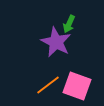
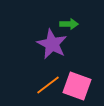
green arrow: rotated 114 degrees counterclockwise
purple star: moved 4 px left, 2 px down
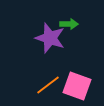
purple star: moved 2 px left, 6 px up; rotated 8 degrees counterclockwise
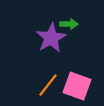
purple star: moved 1 px right; rotated 24 degrees clockwise
orange line: rotated 15 degrees counterclockwise
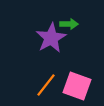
orange line: moved 2 px left
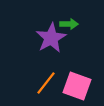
orange line: moved 2 px up
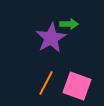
orange line: rotated 10 degrees counterclockwise
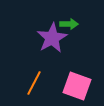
purple star: moved 1 px right
orange line: moved 12 px left
